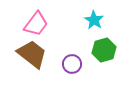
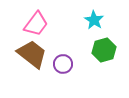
purple circle: moved 9 px left
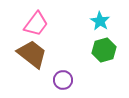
cyan star: moved 6 px right, 1 px down
purple circle: moved 16 px down
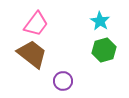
purple circle: moved 1 px down
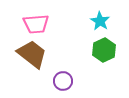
pink trapezoid: rotated 48 degrees clockwise
green hexagon: rotated 10 degrees counterclockwise
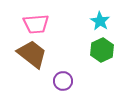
green hexagon: moved 2 px left
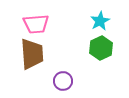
cyan star: rotated 12 degrees clockwise
green hexagon: moved 1 px left, 2 px up
brown trapezoid: rotated 48 degrees clockwise
